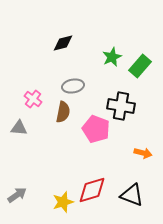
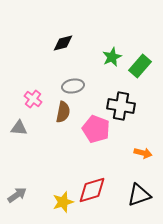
black triangle: moved 7 px right; rotated 40 degrees counterclockwise
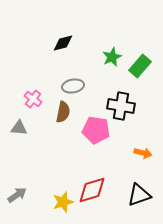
pink pentagon: moved 1 px down; rotated 12 degrees counterclockwise
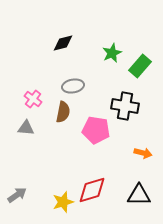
green star: moved 4 px up
black cross: moved 4 px right
gray triangle: moved 7 px right
black triangle: rotated 20 degrees clockwise
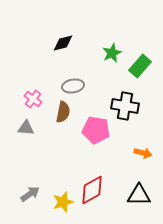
red diamond: rotated 12 degrees counterclockwise
gray arrow: moved 13 px right, 1 px up
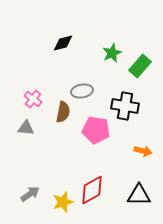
gray ellipse: moved 9 px right, 5 px down
orange arrow: moved 2 px up
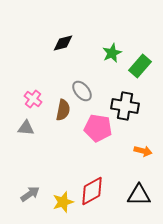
gray ellipse: rotated 60 degrees clockwise
brown semicircle: moved 2 px up
pink pentagon: moved 2 px right, 2 px up
red diamond: moved 1 px down
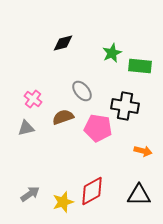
green rectangle: rotated 55 degrees clockwise
brown semicircle: moved 7 px down; rotated 120 degrees counterclockwise
gray triangle: rotated 18 degrees counterclockwise
